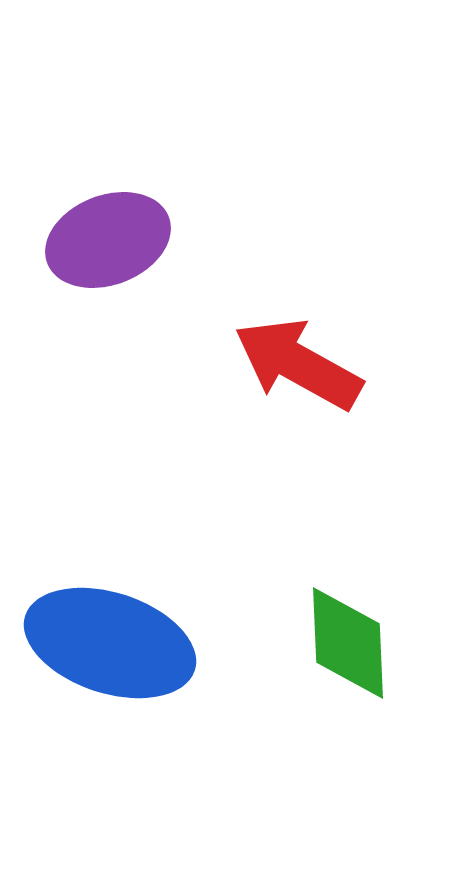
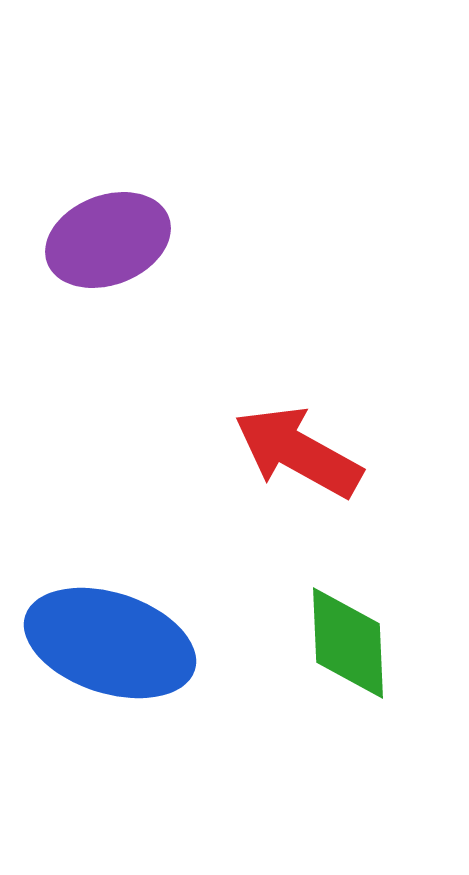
red arrow: moved 88 px down
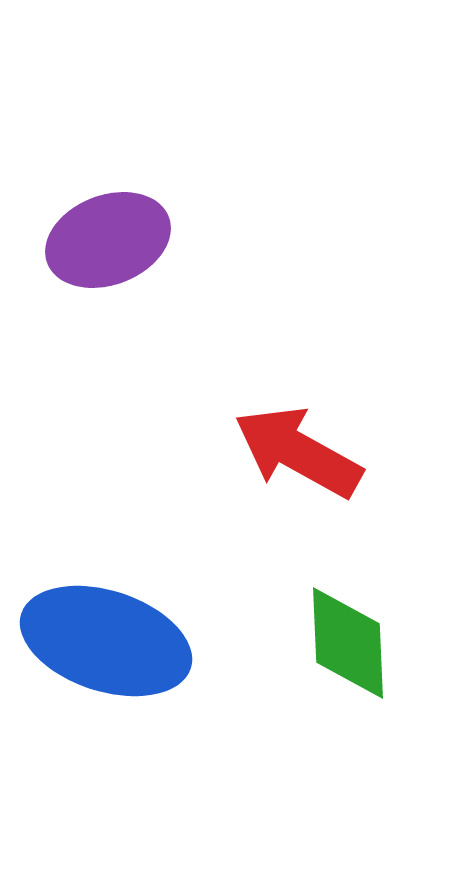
blue ellipse: moved 4 px left, 2 px up
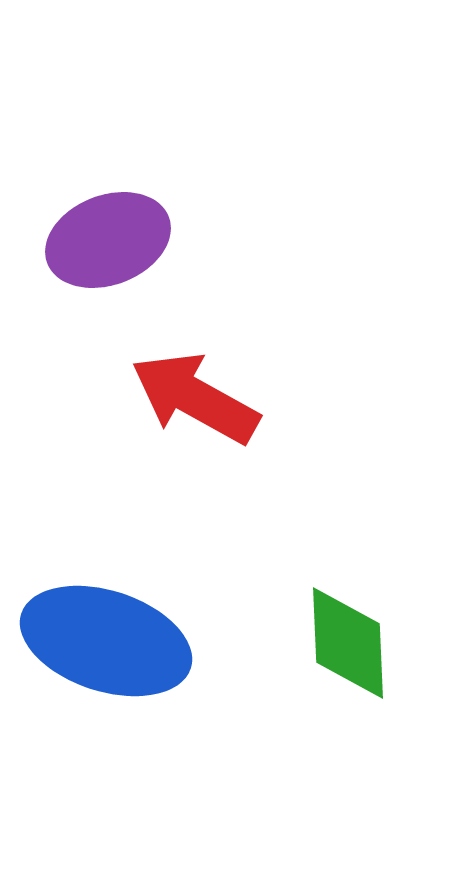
red arrow: moved 103 px left, 54 px up
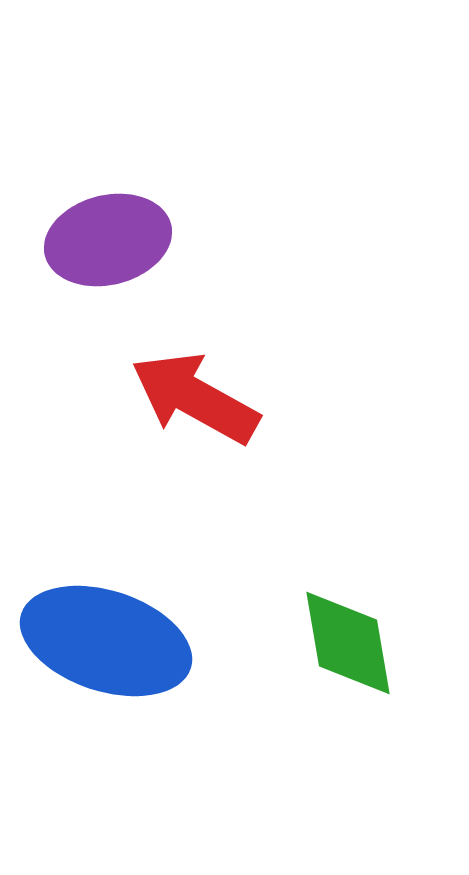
purple ellipse: rotated 7 degrees clockwise
green diamond: rotated 7 degrees counterclockwise
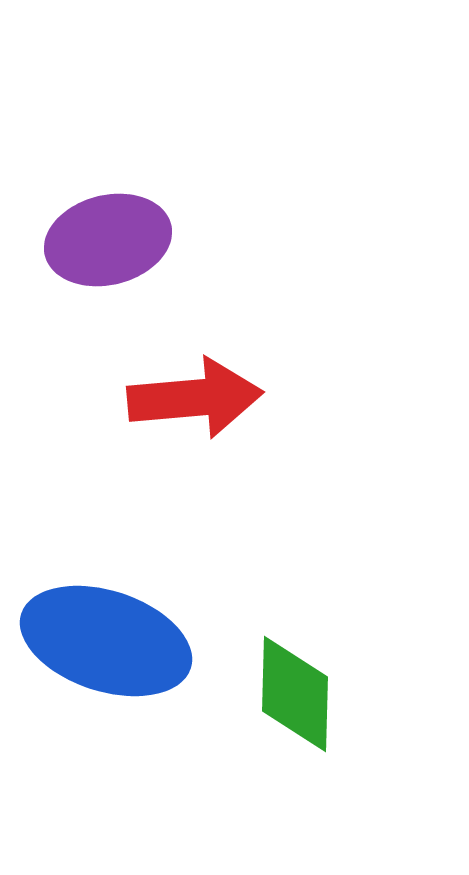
red arrow: rotated 146 degrees clockwise
green diamond: moved 53 px left, 51 px down; rotated 11 degrees clockwise
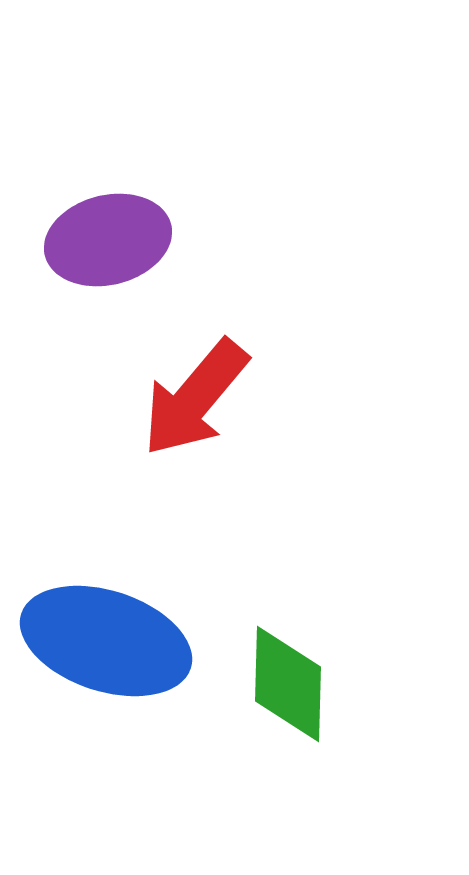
red arrow: rotated 135 degrees clockwise
green diamond: moved 7 px left, 10 px up
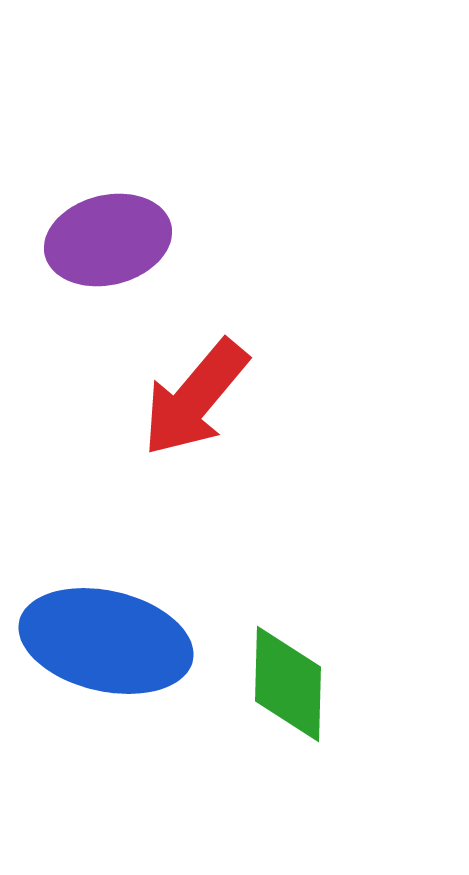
blue ellipse: rotated 5 degrees counterclockwise
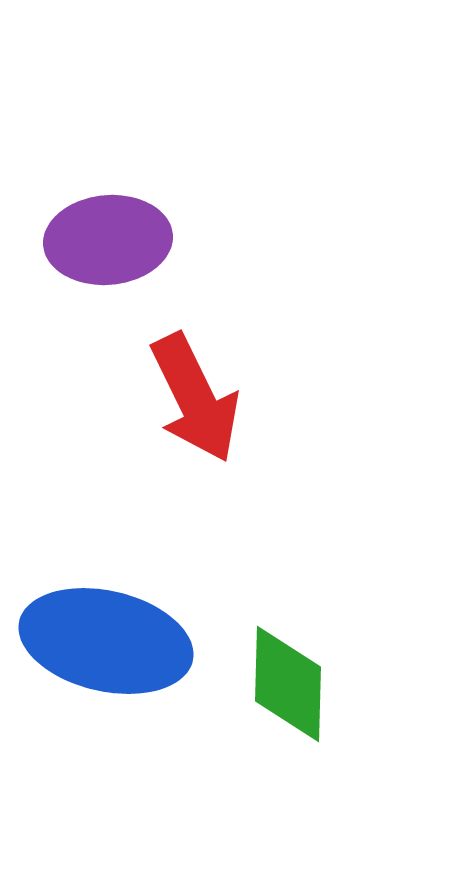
purple ellipse: rotated 9 degrees clockwise
red arrow: rotated 66 degrees counterclockwise
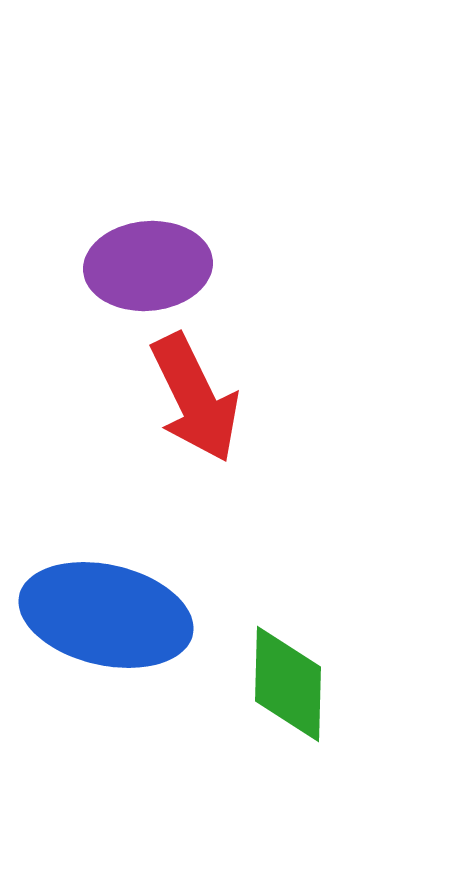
purple ellipse: moved 40 px right, 26 px down
blue ellipse: moved 26 px up
